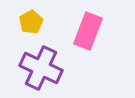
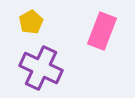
pink rectangle: moved 14 px right
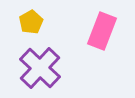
purple cross: moved 1 px left; rotated 18 degrees clockwise
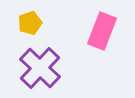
yellow pentagon: moved 1 px left, 1 px down; rotated 10 degrees clockwise
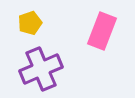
purple cross: moved 1 px right, 1 px down; rotated 24 degrees clockwise
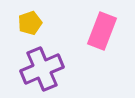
purple cross: moved 1 px right
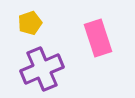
pink rectangle: moved 4 px left, 7 px down; rotated 39 degrees counterclockwise
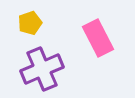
pink rectangle: rotated 9 degrees counterclockwise
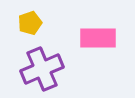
pink rectangle: rotated 63 degrees counterclockwise
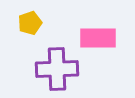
purple cross: moved 15 px right; rotated 21 degrees clockwise
